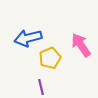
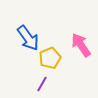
blue arrow: rotated 112 degrees counterclockwise
purple line: moved 1 px right, 3 px up; rotated 42 degrees clockwise
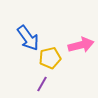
pink arrow: rotated 110 degrees clockwise
yellow pentagon: rotated 10 degrees clockwise
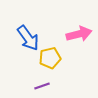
pink arrow: moved 2 px left, 11 px up
purple line: moved 2 px down; rotated 42 degrees clockwise
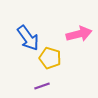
yellow pentagon: rotated 30 degrees clockwise
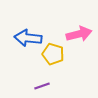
blue arrow: rotated 132 degrees clockwise
yellow pentagon: moved 3 px right, 4 px up
